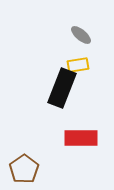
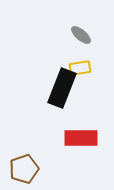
yellow rectangle: moved 2 px right, 3 px down
brown pentagon: rotated 16 degrees clockwise
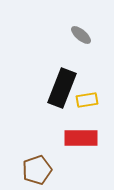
yellow rectangle: moved 7 px right, 32 px down
brown pentagon: moved 13 px right, 1 px down
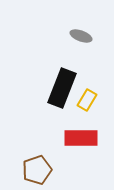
gray ellipse: moved 1 px down; rotated 20 degrees counterclockwise
yellow rectangle: rotated 50 degrees counterclockwise
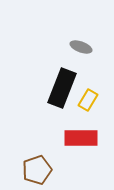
gray ellipse: moved 11 px down
yellow rectangle: moved 1 px right
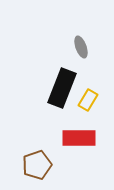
gray ellipse: rotated 50 degrees clockwise
red rectangle: moved 2 px left
brown pentagon: moved 5 px up
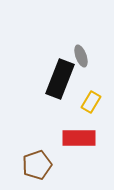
gray ellipse: moved 9 px down
black rectangle: moved 2 px left, 9 px up
yellow rectangle: moved 3 px right, 2 px down
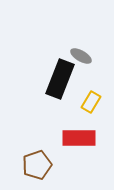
gray ellipse: rotated 40 degrees counterclockwise
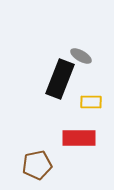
yellow rectangle: rotated 60 degrees clockwise
brown pentagon: rotated 8 degrees clockwise
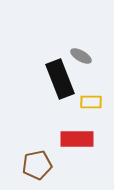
black rectangle: rotated 42 degrees counterclockwise
red rectangle: moved 2 px left, 1 px down
